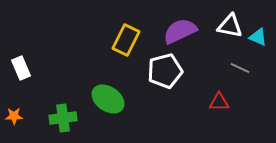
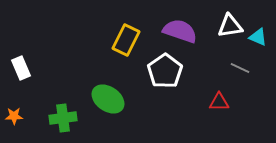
white triangle: rotated 20 degrees counterclockwise
purple semicircle: rotated 44 degrees clockwise
white pentagon: rotated 20 degrees counterclockwise
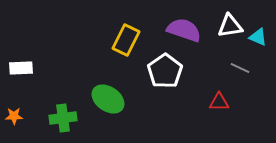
purple semicircle: moved 4 px right, 1 px up
white rectangle: rotated 70 degrees counterclockwise
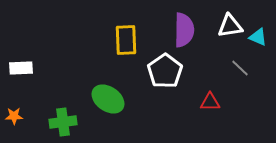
purple semicircle: rotated 72 degrees clockwise
yellow rectangle: rotated 28 degrees counterclockwise
gray line: rotated 18 degrees clockwise
red triangle: moved 9 px left
green cross: moved 4 px down
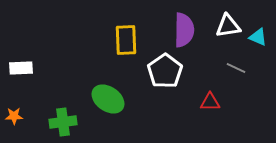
white triangle: moved 2 px left
gray line: moved 4 px left; rotated 18 degrees counterclockwise
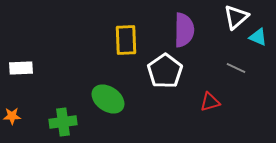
white triangle: moved 8 px right, 9 px up; rotated 32 degrees counterclockwise
red triangle: rotated 15 degrees counterclockwise
orange star: moved 2 px left
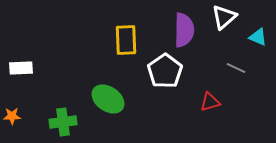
white triangle: moved 12 px left
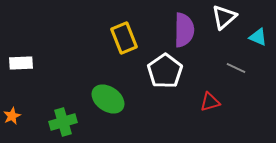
yellow rectangle: moved 2 px left, 2 px up; rotated 20 degrees counterclockwise
white rectangle: moved 5 px up
orange star: rotated 24 degrees counterclockwise
green cross: rotated 8 degrees counterclockwise
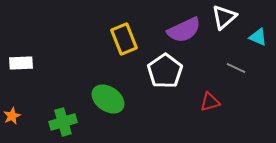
purple semicircle: rotated 64 degrees clockwise
yellow rectangle: moved 1 px down
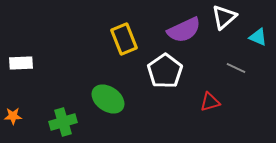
orange star: moved 1 px right; rotated 24 degrees clockwise
